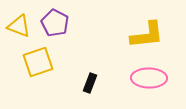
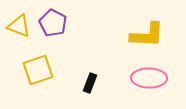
purple pentagon: moved 2 px left
yellow L-shape: rotated 9 degrees clockwise
yellow square: moved 8 px down
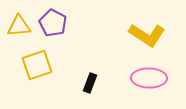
yellow triangle: rotated 25 degrees counterclockwise
yellow L-shape: rotated 30 degrees clockwise
yellow square: moved 1 px left, 5 px up
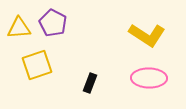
yellow triangle: moved 2 px down
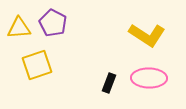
black rectangle: moved 19 px right
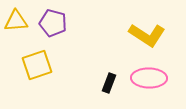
purple pentagon: rotated 12 degrees counterclockwise
yellow triangle: moved 3 px left, 7 px up
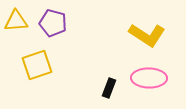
black rectangle: moved 5 px down
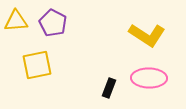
purple pentagon: rotated 12 degrees clockwise
yellow square: rotated 8 degrees clockwise
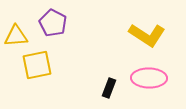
yellow triangle: moved 15 px down
